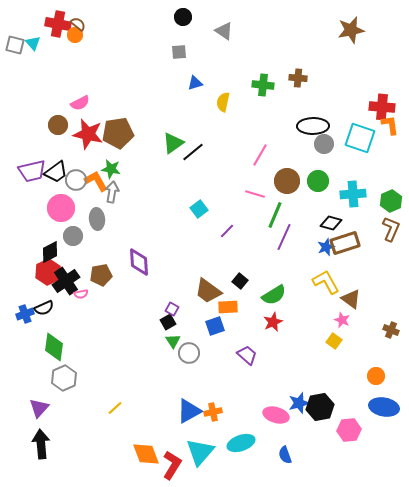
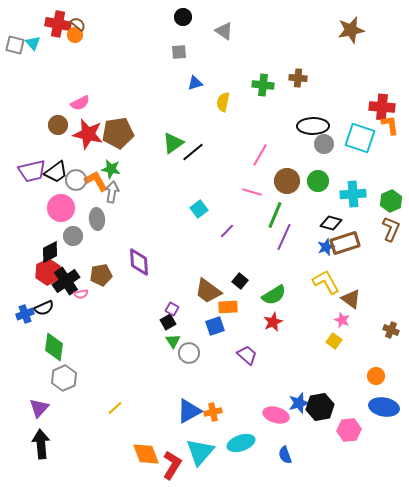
pink line at (255, 194): moved 3 px left, 2 px up
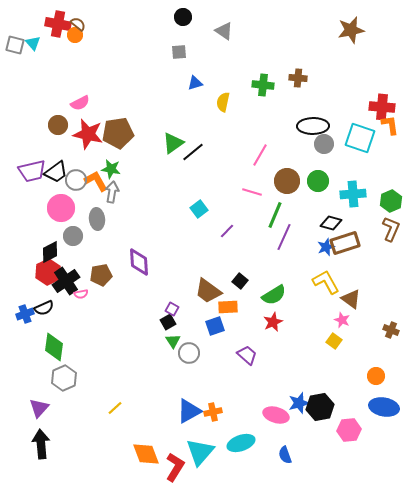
red L-shape at (172, 465): moved 3 px right, 2 px down
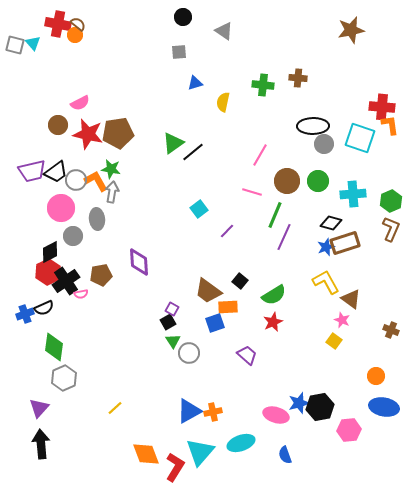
blue square at (215, 326): moved 3 px up
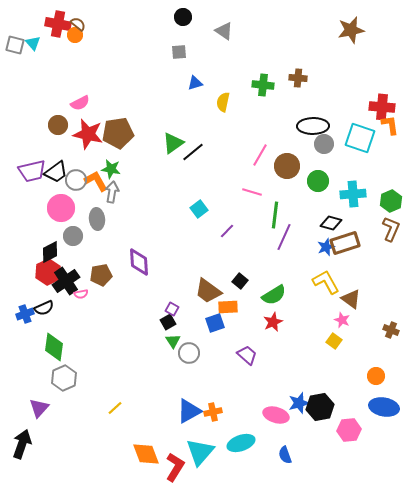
brown circle at (287, 181): moved 15 px up
green line at (275, 215): rotated 16 degrees counterclockwise
black arrow at (41, 444): moved 19 px left; rotated 24 degrees clockwise
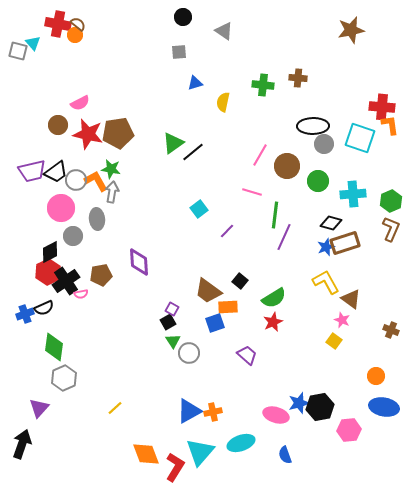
gray square at (15, 45): moved 3 px right, 6 px down
green semicircle at (274, 295): moved 3 px down
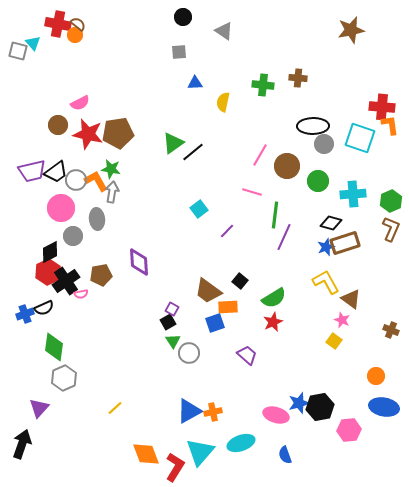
blue triangle at (195, 83): rotated 14 degrees clockwise
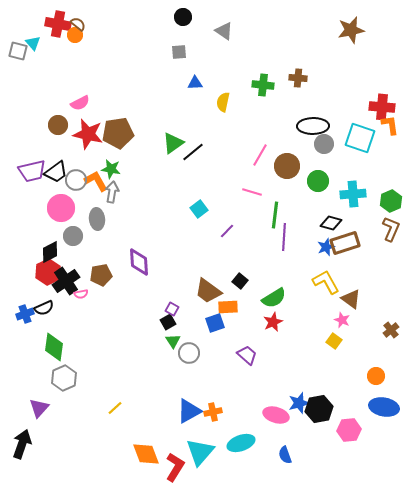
purple line at (284, 237): rotated 20 degrees counterclockwise
brown cross at (391, 330): rotated 28 degrees clockwise
black hexagon at (320, 407): moved 1 px left, 2 px down
